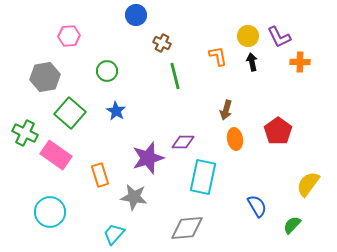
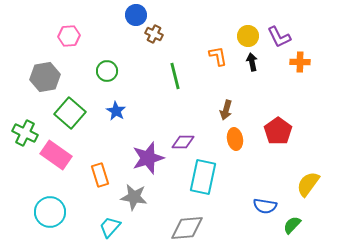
brown cross: moved 8 px left, 9 px up
blue semicircle: moved 8 px right; rotated 130 degrees clockwise
cyan trapezoid: moved 4 px left, 7 px up
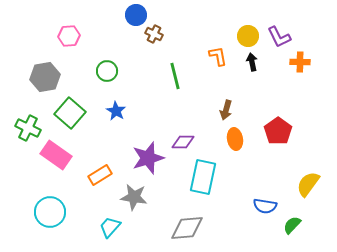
green cross: moved 3 px right, 5 px up
orange rectangle: rotated 75 degrees clockwise
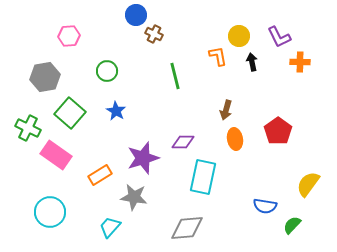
yellow circle: moved 9 px left
purple star: moved 5 px left
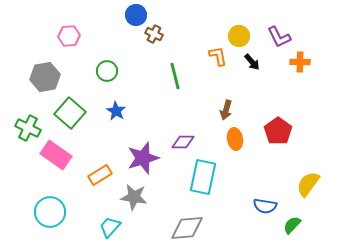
black arrow: rotated 150 degrees clockwise
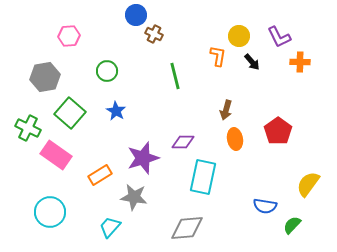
orange L-shape: rotated 20 degrees clockwise
